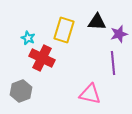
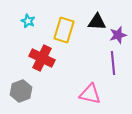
purple star: moved 1 px left, 1 px down
cyan star: moved 17 px up
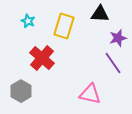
black triangle: moved 3 px right, 8 px up
yellow rectangle: moved 4 px up
purple star: moved 3 px down
red cross: rotated 15 degrees clockwise
purple line: rotated 30 degrees counterclockwise
gray hexagon: rotated 10 degrees counterclockwise
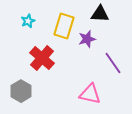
cyan star: rotated 24 degrees clockwise
purple star: moved 31 px left, 1 px down
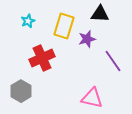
red cross: rotated 25 degrees clockwise
purple line: moved 2 px up
pink triangle: moved 2 px right, 4 px down
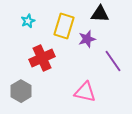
pink triangle: moved 7 px left, 6 px up
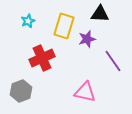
gray hexagon: rotated 10 degrees clockwise
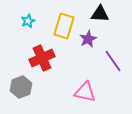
purple star: moved 1 px right; rotated 12 degrees counterclockwise
gray hexagon: moved 4 px up
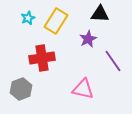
cyan star: moved 3 px up
yellow rectangle: moved 8 px left, 5 px up; rotated 15 degrees clockwise
red cross: rotated 15 degrees clockwise
gray hexagon: moved 2 px down
pink triangle: moved 2 px left, 3 px up
